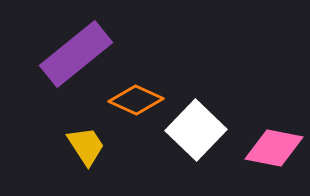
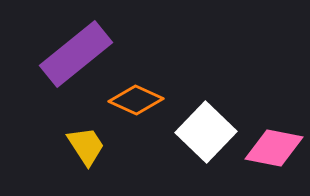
white square: moved 10 px right, 2 px down
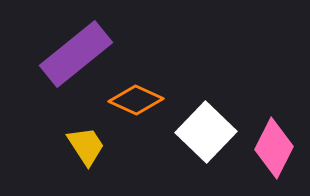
pink diamond: rotated 74 degrees counterclockwise
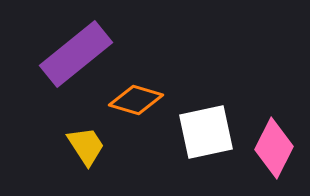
orange diamond: rotated 8 degrees counterclockwise
white square: rotated 34 degrees clockwise
